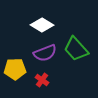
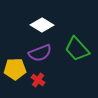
green trapezoid: moved 1 px right
purple semicircle: moved 5 px left
red cross: moved 4 px left
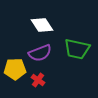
white diamond: rotated 25 degrees clockwise
green trapezoid: rotated 36 degrees counterclockwise
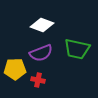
white diamond: rotated 35 degrees counterclockwise
purple semicircle: moved 1 px right
red cross: rotated 24 degrees counterclockwise
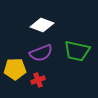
green trapezoid: moved 2 px down
red cross: rotated 32 degrees counterclockwise
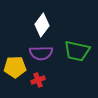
white diamond: rotated 75 degrees counterclockwise
purple semicircle: rotated 20 degrees clockwise
yellow pentagon: moved 2 px up
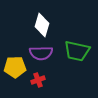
white diamond: rotated 20 degrees counterclockwise
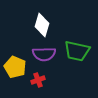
purple semicircle: moved 3 px right, 1 px down
yellow pentagon: rotated 25 degrees clockwise
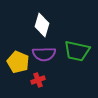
yellow pentagon: moved 3 px right, 5 px up
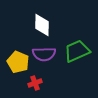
white diamond: rotated 15 degrees counterclockwise
green trapezoid: rotated 144 degrees clockwise
red cross: moved 3 px left, 3 px down
